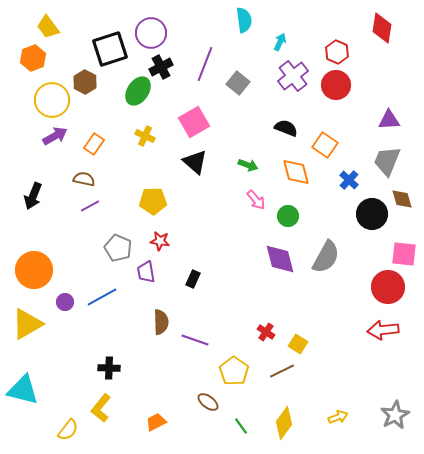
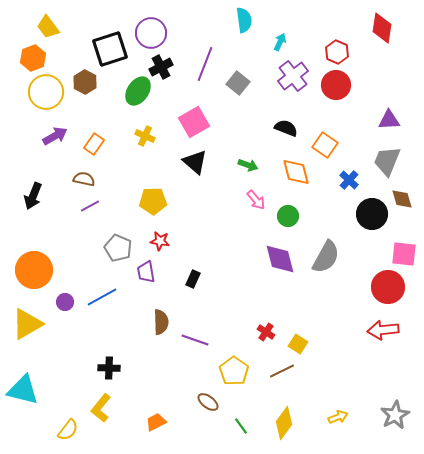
yellow circle at (52, 100): moved 6 px left, 8 px up
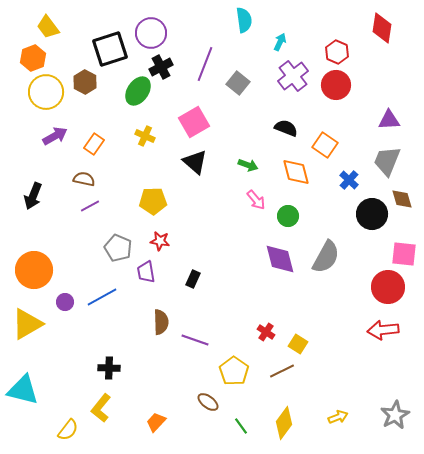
orange trapezoid at (156, 422): rotated 20 degrees counterclockwise
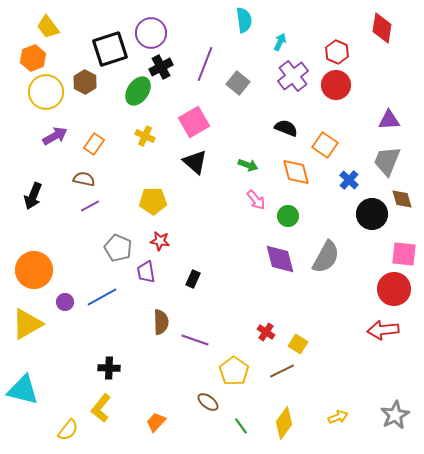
red circle at (388, 287): moved 6 px right, 2 px down
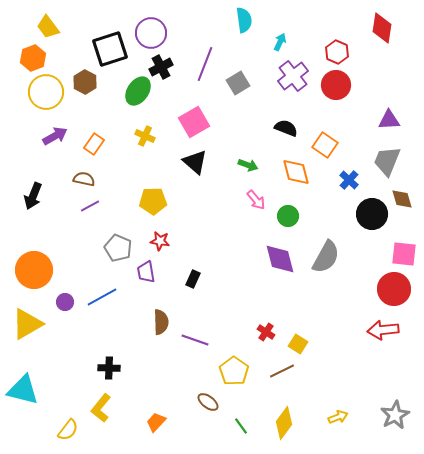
gray square at (238, 83): rotated 20 degrees clockwise
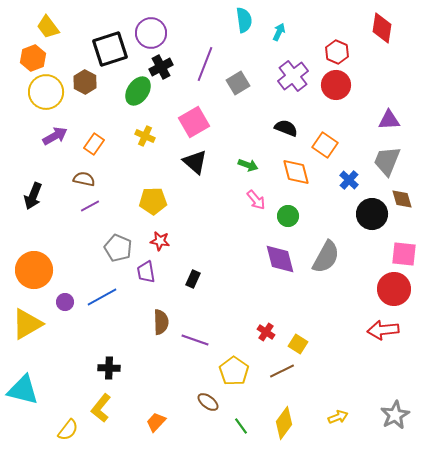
cyan arrow at (280, 42): moved 1 px left, 10 px up
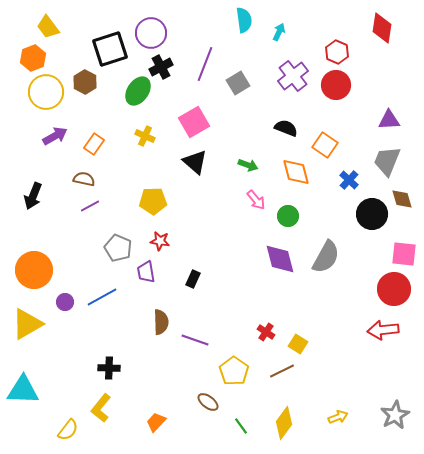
cyan triangle at (23, 390): rotated 12 degrees counterclockwise
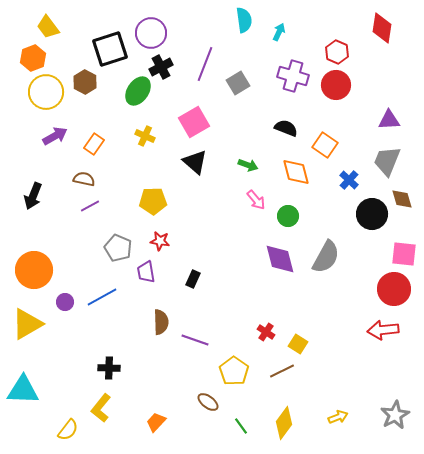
purple cross at (293, 76): rotated 36 degrees counterclockwise
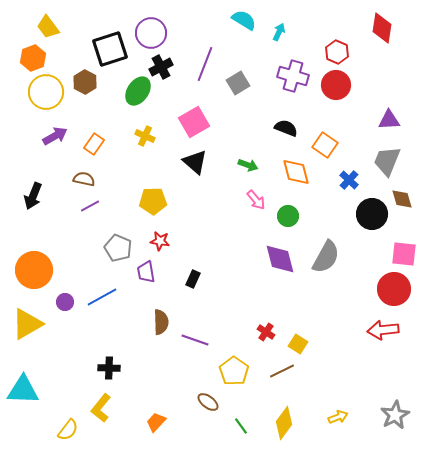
cyan semicircle at (244, 20): rotated 50 degrees counterclockwise
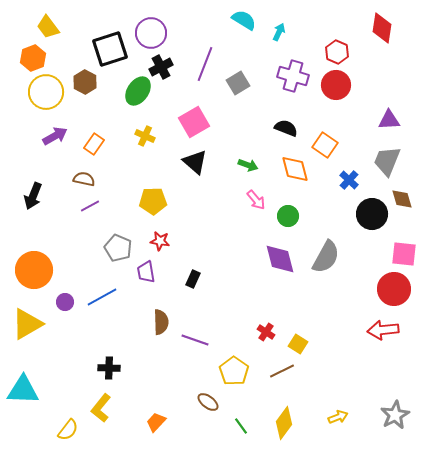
orange diamond at (296, 172): moved 1 px left, 3 px up
